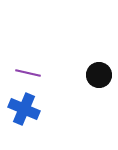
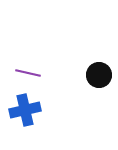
blue cross: moved 1 px right, 1 px down; rotated 36 degrees counterclockwise
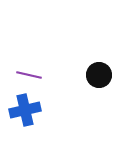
purple line: moved 1 px right, 2 px down
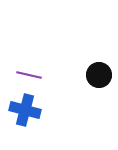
blue cross: rotated 28 degrees clockwise
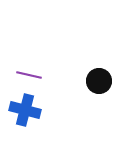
black circle: moved 6 px down
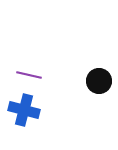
blue cross: moved 1 px left
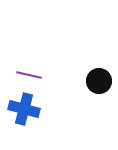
blue cross: moved 1 px up
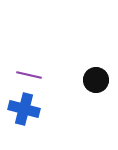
black circle: moved 3 px left, 1 px up
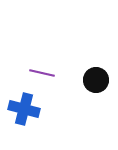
purple line: moved 13 px right, 2 px up
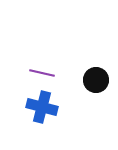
blue cross: moved 18 px right, 2 px up
